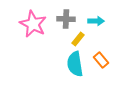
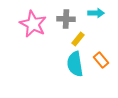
cyan arrow: moved 8 px up
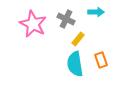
cyan arrow: moved 1 px up
gray cross: rotated 24 degrees clockwise
orange rectangle: rotated 21 degrees clockwise
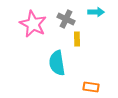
yellow rectangle: moved 1 px left; rotated 40 degrees counterclockwise
orange rectangle: moved 10 px left, 27 px down; rotated 63 degrees counterclockwise
cyan semicircle: moved 18 px left, 1 px up
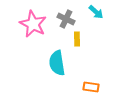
cyan arrow: rotated 42 degrees clockwise
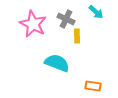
yellow rectangle: moved 3 px up
cyan semicircle: rotated 120 degrees clockwise
orange rectangle: moved 2 px right, 1 px up
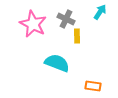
cyan arrow: moved 4 px right; rotated 98 degrees counterclockwise
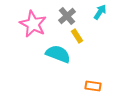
gray cross: moved 1 px right, 3 px up; rotated 24 degrees clockwise
yellow rectangle: rotated 32 degrees counterclockwise
cyan semicircle: moved 1 px right, 9 px up
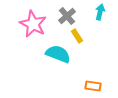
cyan arrow: rotated 21 degrees counterclockwise
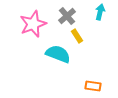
pink star: rotated 24 degrees clockwise
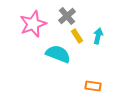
cyan arrow: moved 2 px left, 24 px down
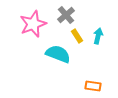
gray cross: moved 1 px left, 1 px up
